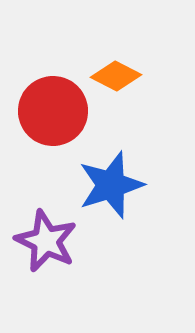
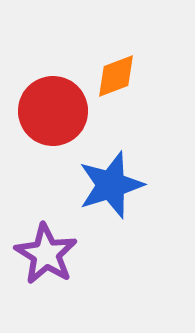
orange diamond: rotated 48 degrees counterclockwise
purple star: moved 13 px down; rotated 6 degrees clockwise
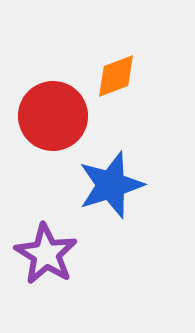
red circle: moved 5 px down
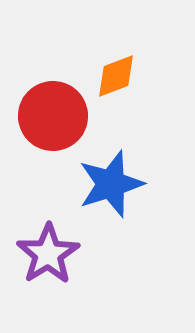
blue star: moved 1 px up
purple star: moved 2 px right; rotated 8 degrees clockwise
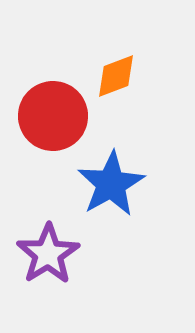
blue star: rotated 12 degrees counterclockwise
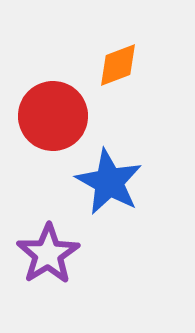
orange diamond: moved 2 px right, 11 px up
blue star: moved 2 px left, 2 px up; rotated 14 degrees counterclockwise
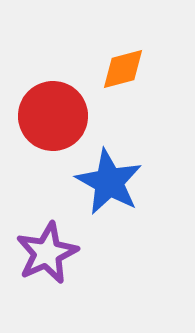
orange diamond: moved 5 px right, 4 px down; rotated 6 degrees clockwise
purple star: moved 1 px left, 1 px up; rotated 8 degrees clockwise
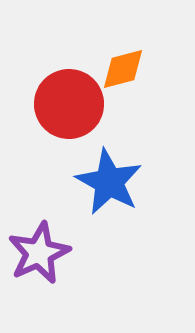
red circle: moved 16 px right, 12 px up
purple star: moved 8 px left
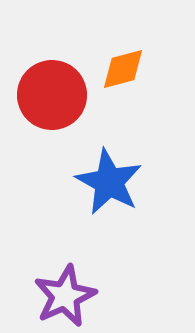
red circle: moved 17 px left, 9 px up
purple star: moved 26 px right, 43 px down
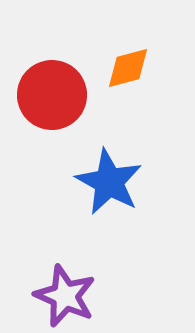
orange diamond: moved 5 px right, 1 px up
purple star: rotated 24 degrees counterclockwise
